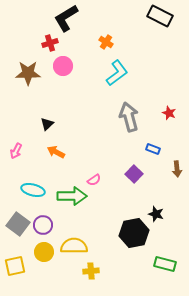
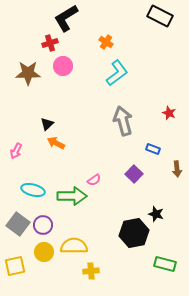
gray arrow: moved 6 px left, 4 px down
orange arrow: moved 9 px up
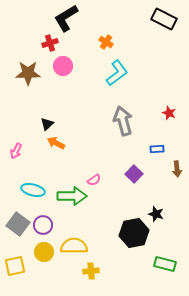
black rectangle: moved 4 px right, 3 px down
blue rectangle: moved 4 px right; rotated 24 degrees counterclockwise
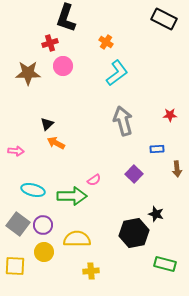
black L-shape: rotated 40 degrees counterclockwise
red star: moved 1 px right, 2 px down; rotated 24 degrees counterclockwise
pink arrow: rotated 112 degrees counterclockwise
yellow semicircle: moved 3 px right, 7 px up
yellow square: rotated 15 degrees clockwise
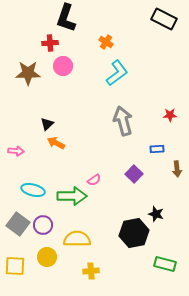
red cross: rotated 14 degrees clockwise
yellow circle: moved 3 px right, 5 px down
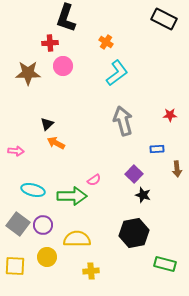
black star: moved 13 px left, 19 px up
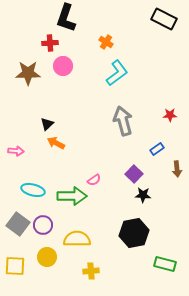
blue rectangle: rotated 32 degrees counterclockwise
black star: rotated 14 degrees counterclockwise
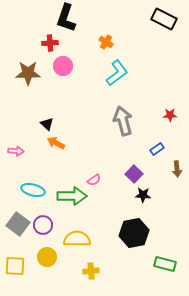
black triangle: rotated 32 degrees counterclockwise
